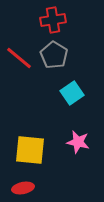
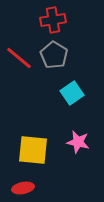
yellow square: moved 3 px right
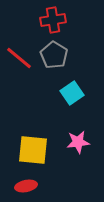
pink star: rotated 20 degrees counterclockwise
red ellipse: moved 3 px right, 2 px up
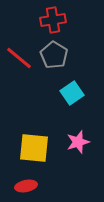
pink star: rotated 10 degrees counterclockwise
yellow square: moved 1 px right, 2 px up
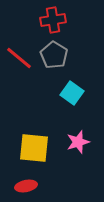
cyan square: rotated 20 degrees counterclockwise
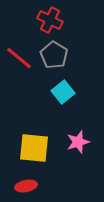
red cross: moved 3 px left; rotated 35 degrees clockwise
cyan square: moved 9 px left, 1 px up; rotated 15 degrees clockwise
